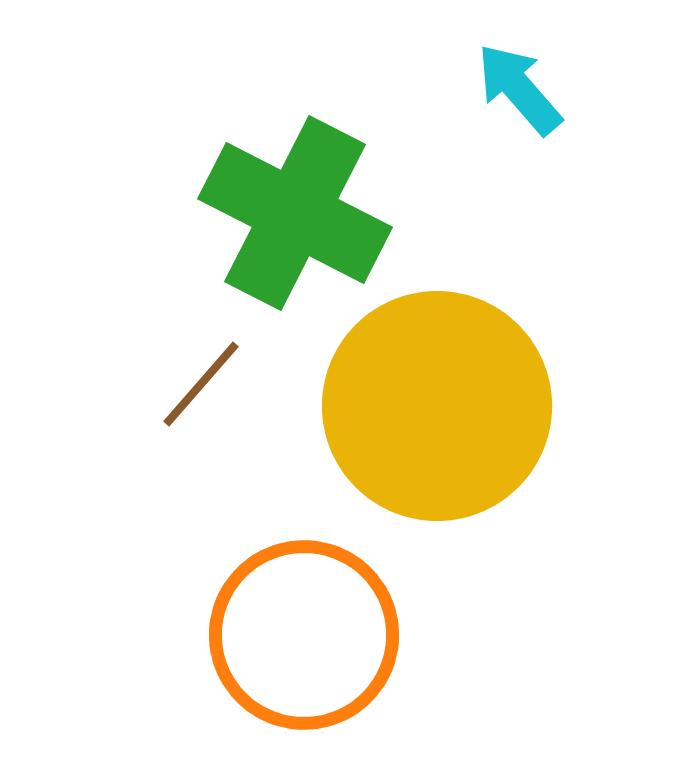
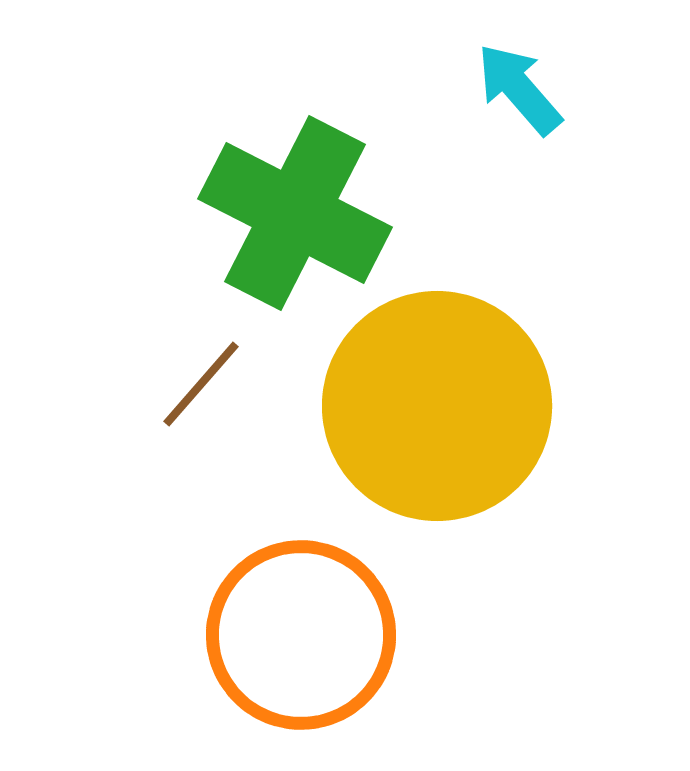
orange circle: moved 3 px left
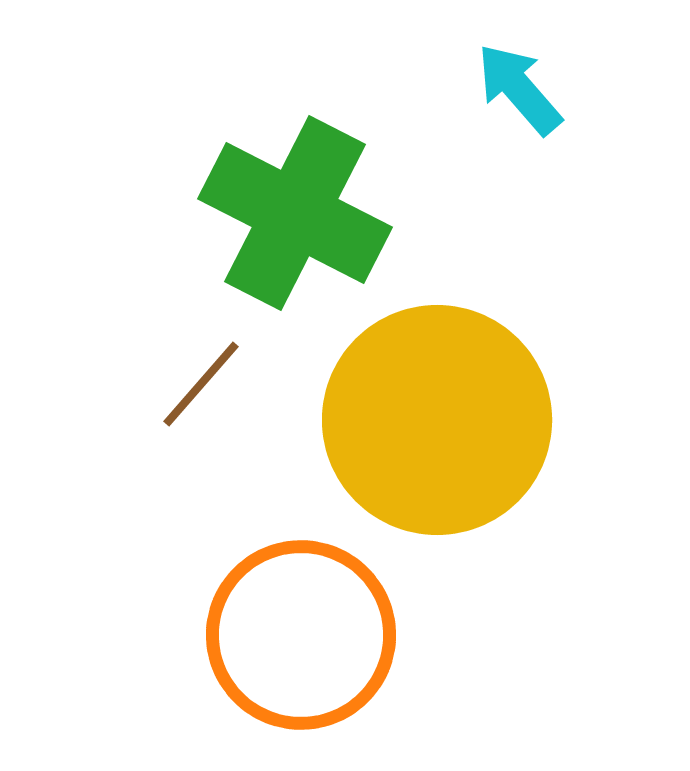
yellow circle: moved 14 px down
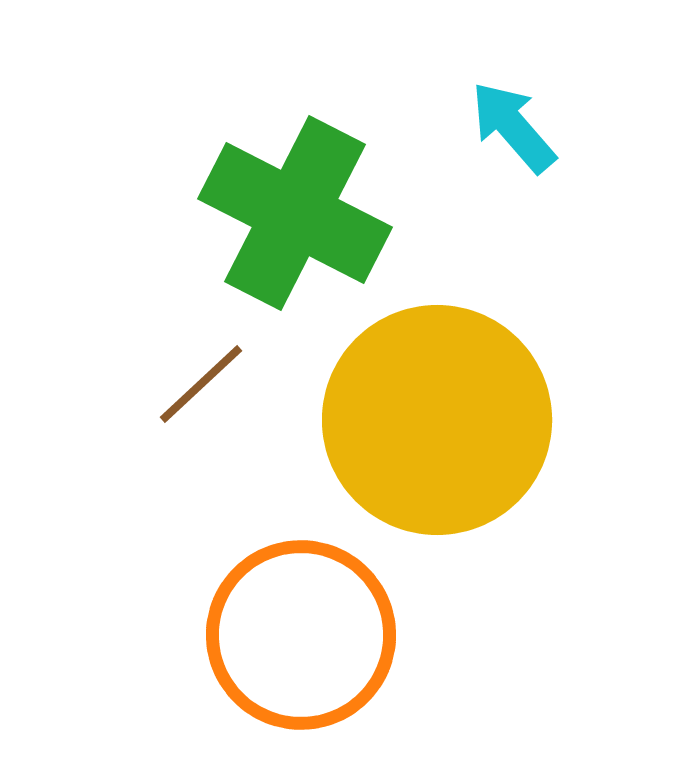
cyan arrow: moved 6 px left, 38 px down
brown line: rotated 6 degrees clockwise
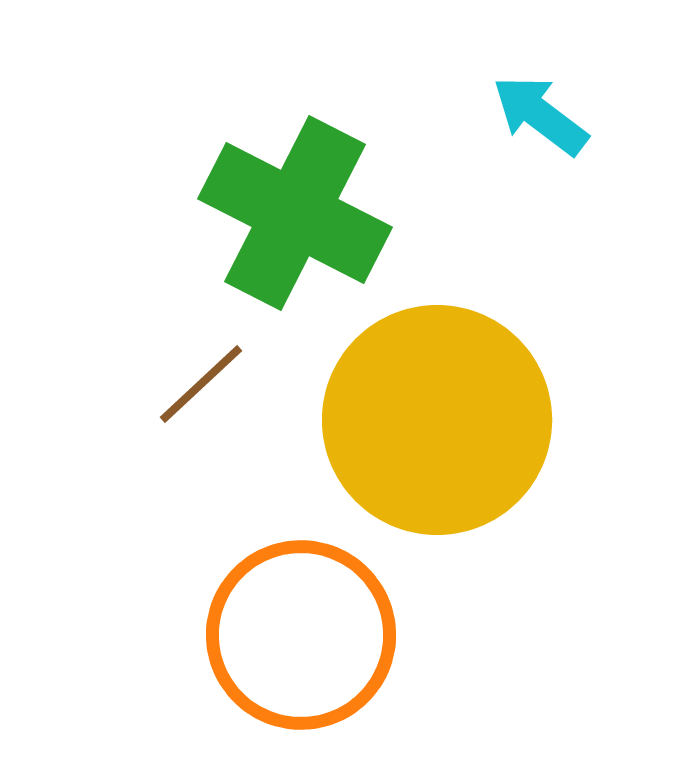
cyan arrow: moved 27 px right, 12 px up; rotated 12 degrees counterclockwise
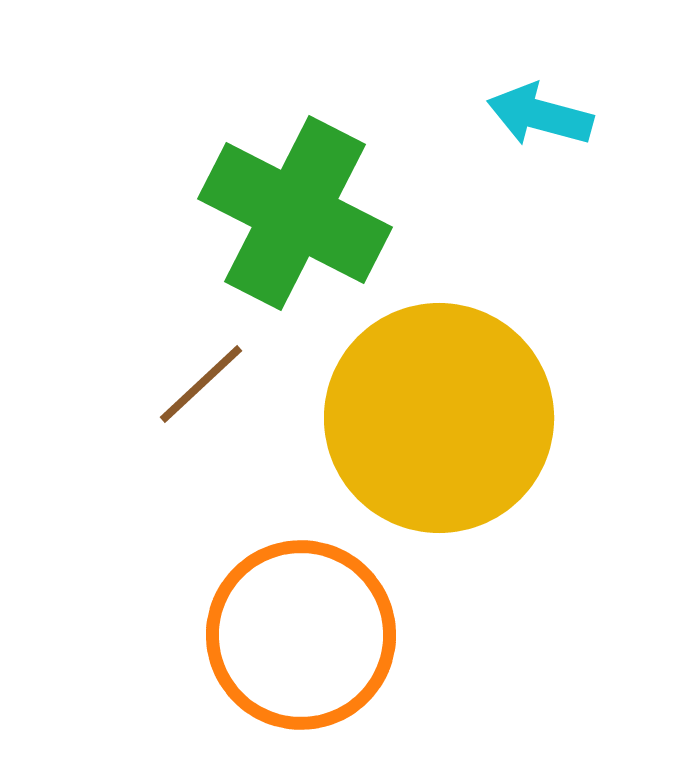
cyan arrow: rotated 22 degrees counterclockwise
yellow circle: moved 2 px right, 2 px up
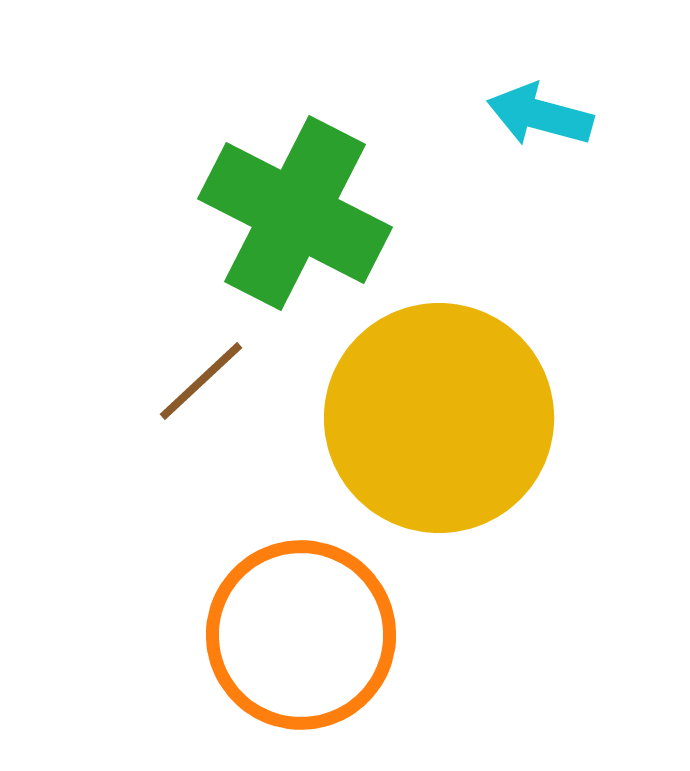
brown line: moved 3 px up
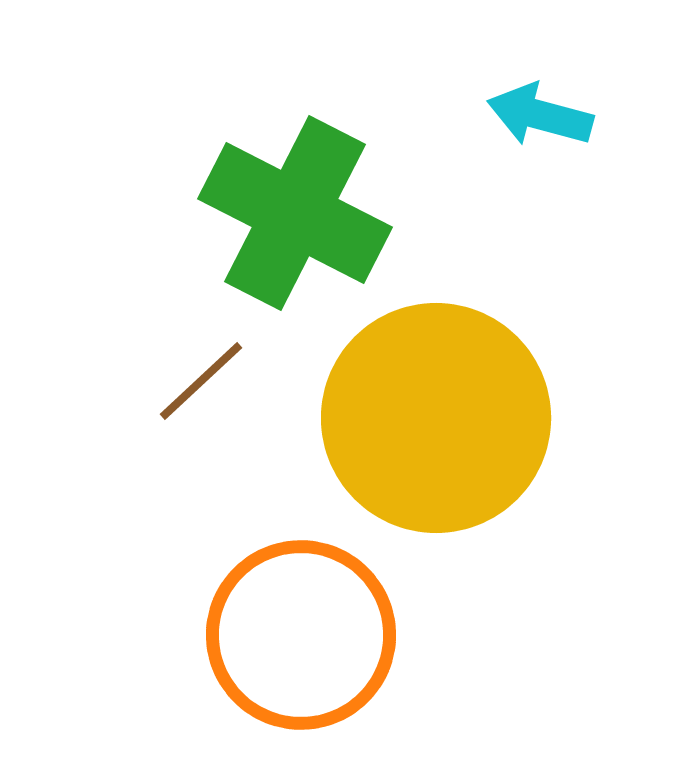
yellow circle: moved 3 px left
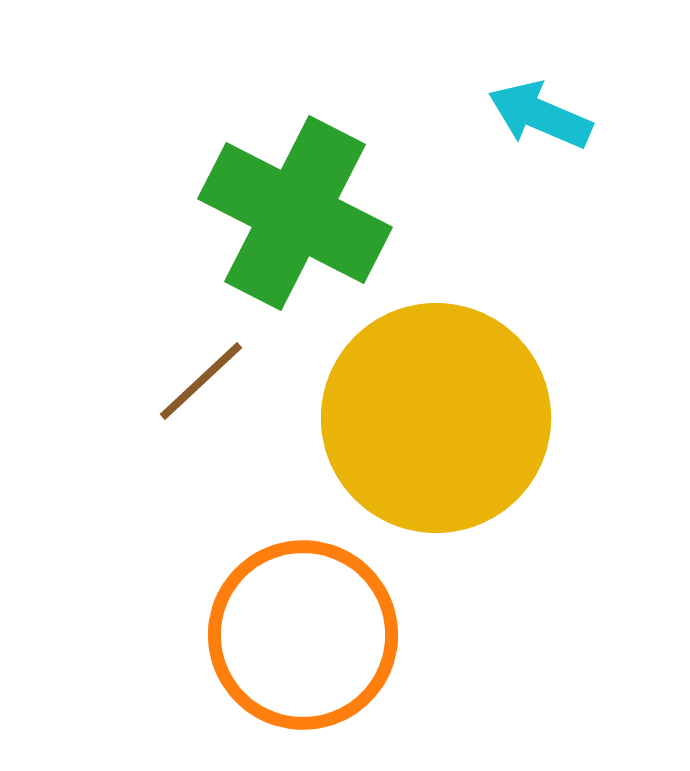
cyan arrow: rotated 8 degrees clockwise
orange circle: moved 2 px right
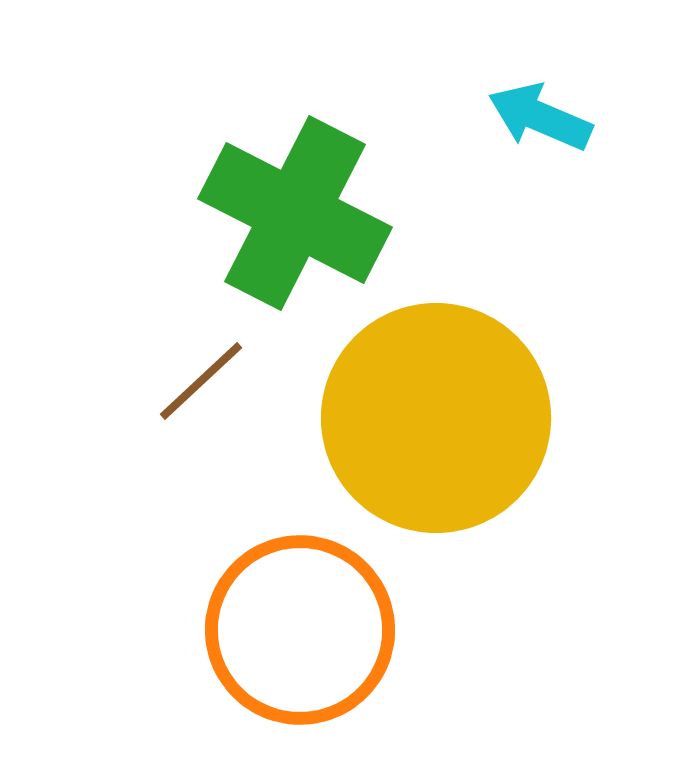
cyan arrow: moved 2 px down
orange circle: moved 3 px left, 5 px up
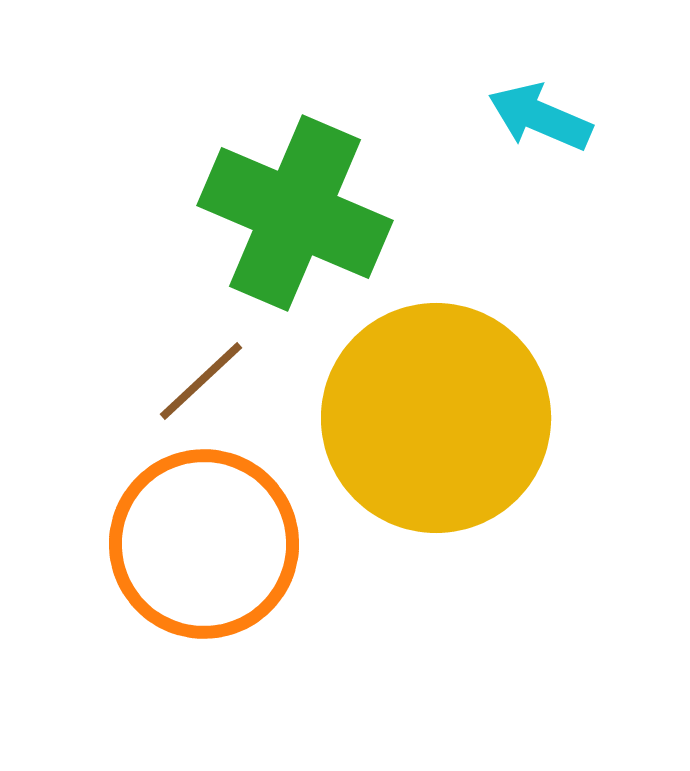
green cross: rotated 4 degrees counterclockwise
orange circle: moved 96 px left, 86 px up
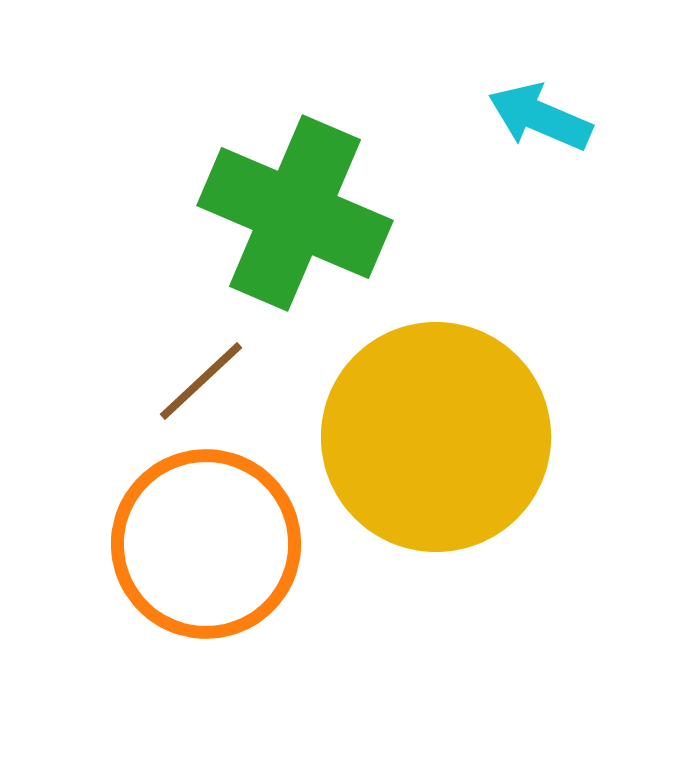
yellow circle: moved 19 px down
orange circle: moved 2 px right
